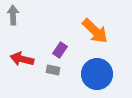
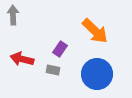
purple rectangle: moved 1 px up
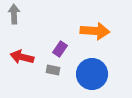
gray arrow: moved 1 px right, 1 px up
orange arrow: rotated 40 degrees counterclockwise
red arrow: moved 2 px up
blue circle: moved 5 px left
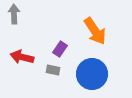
orange arrow: rotated 52 degrees clockwise
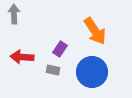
red arrow: rotated 10 degrees counterclockwise
blue circle: moved 2 px up
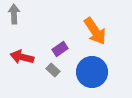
purple rectangle: rotated 21 degrees clockwise
red arrow: rotated 10 degrees clockwise
gray rectangle: rotated 32 degrees clockwise
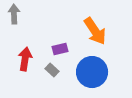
purple rectangle: rotated 21 degrees clockwise
red arrow: moved 3 px right, 2 px down; rotated 85 degrees clockwise
gray rectangle: moved 1 px left
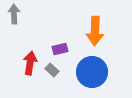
orange arrow: rotated 36 degrees clockwise
red arrow: moved 5 px right, 4 px down
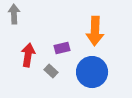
purple rectangle: moved 2 px right, 1 px up
red arrow: moved 2 px left, 8 px up
gray rectangle: moved 1 px left, 1 px down
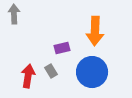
red arrow: moved 21 px down
gray rectangle: rotated 16 degrees clockwise
